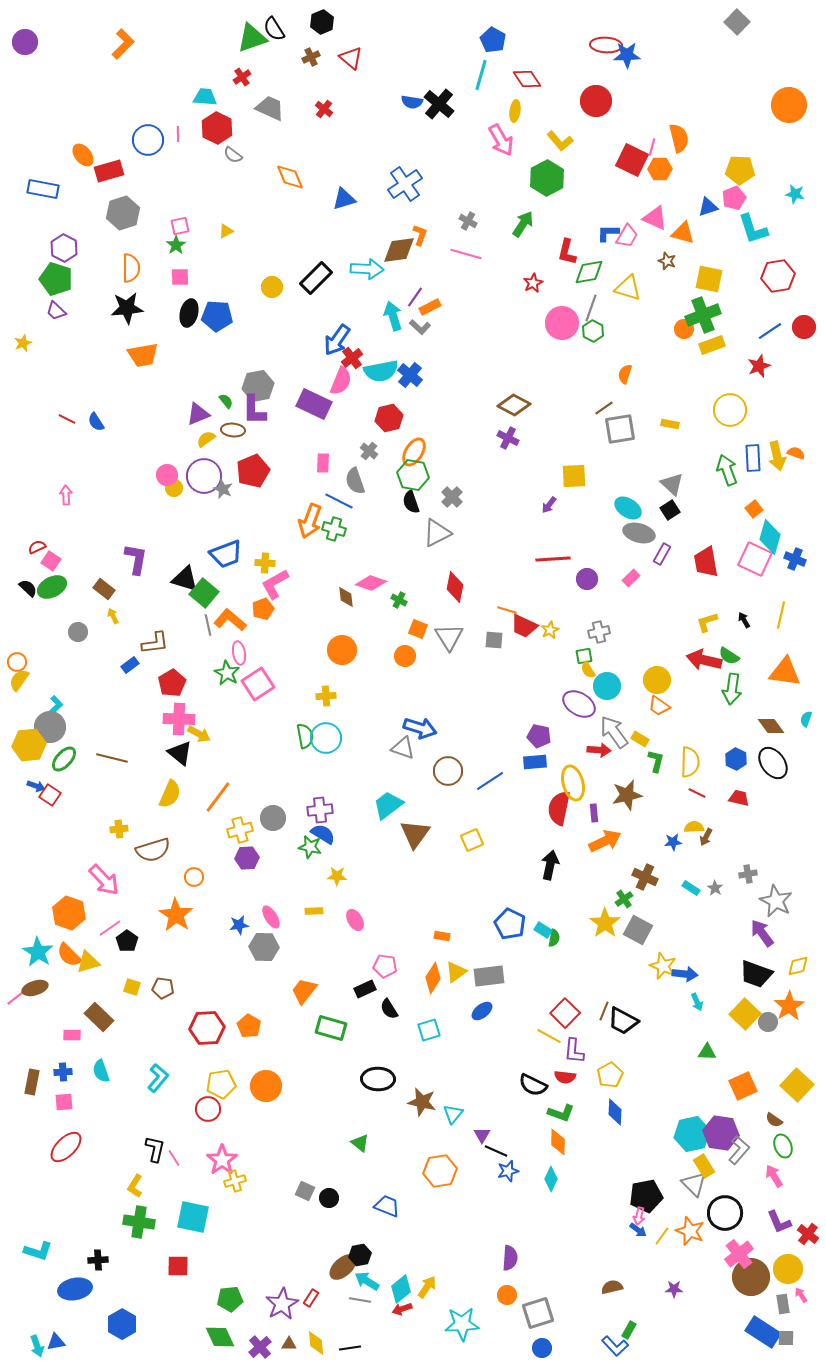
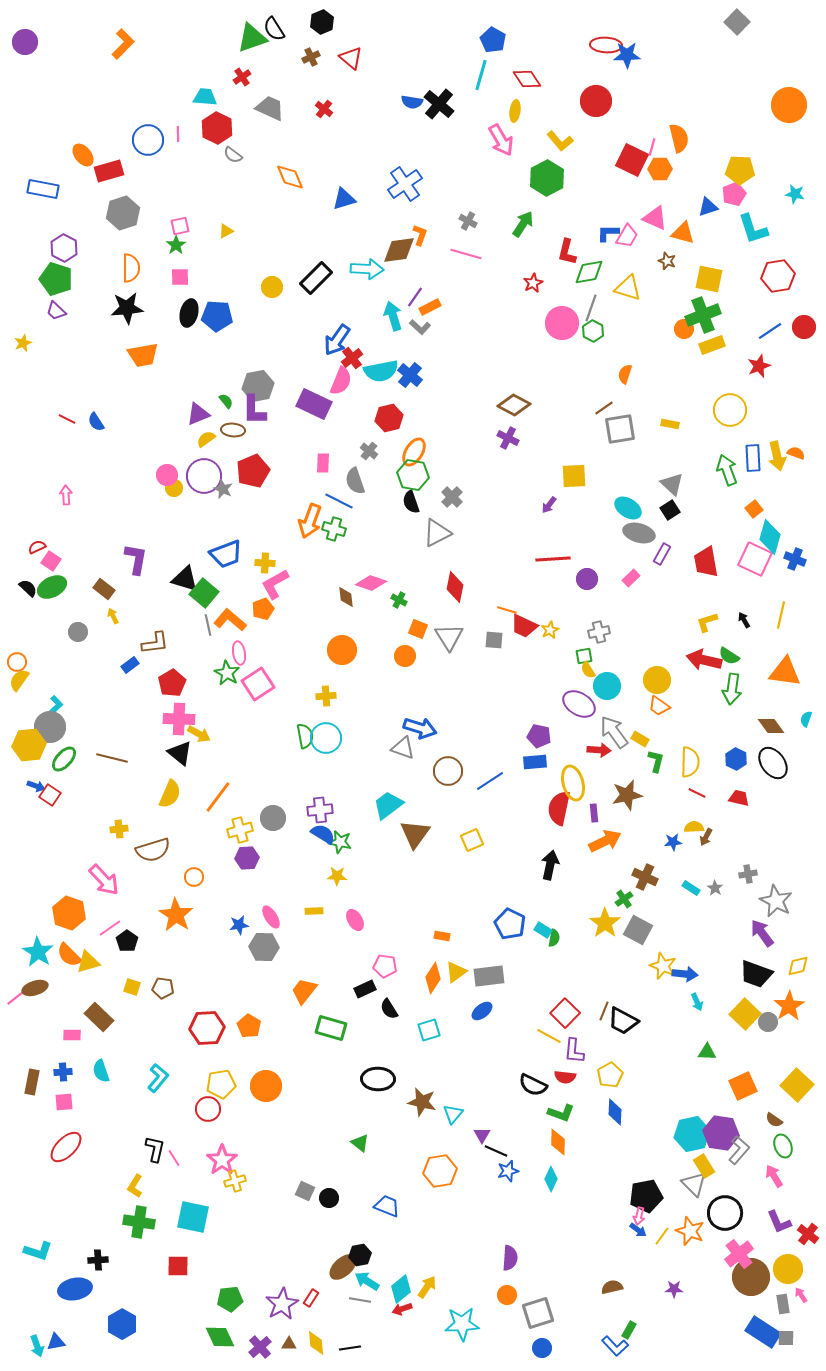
pink pentagon at (734, 198): moved 4 px up
green star at (310, 847): moved 30 px right, 5 px up
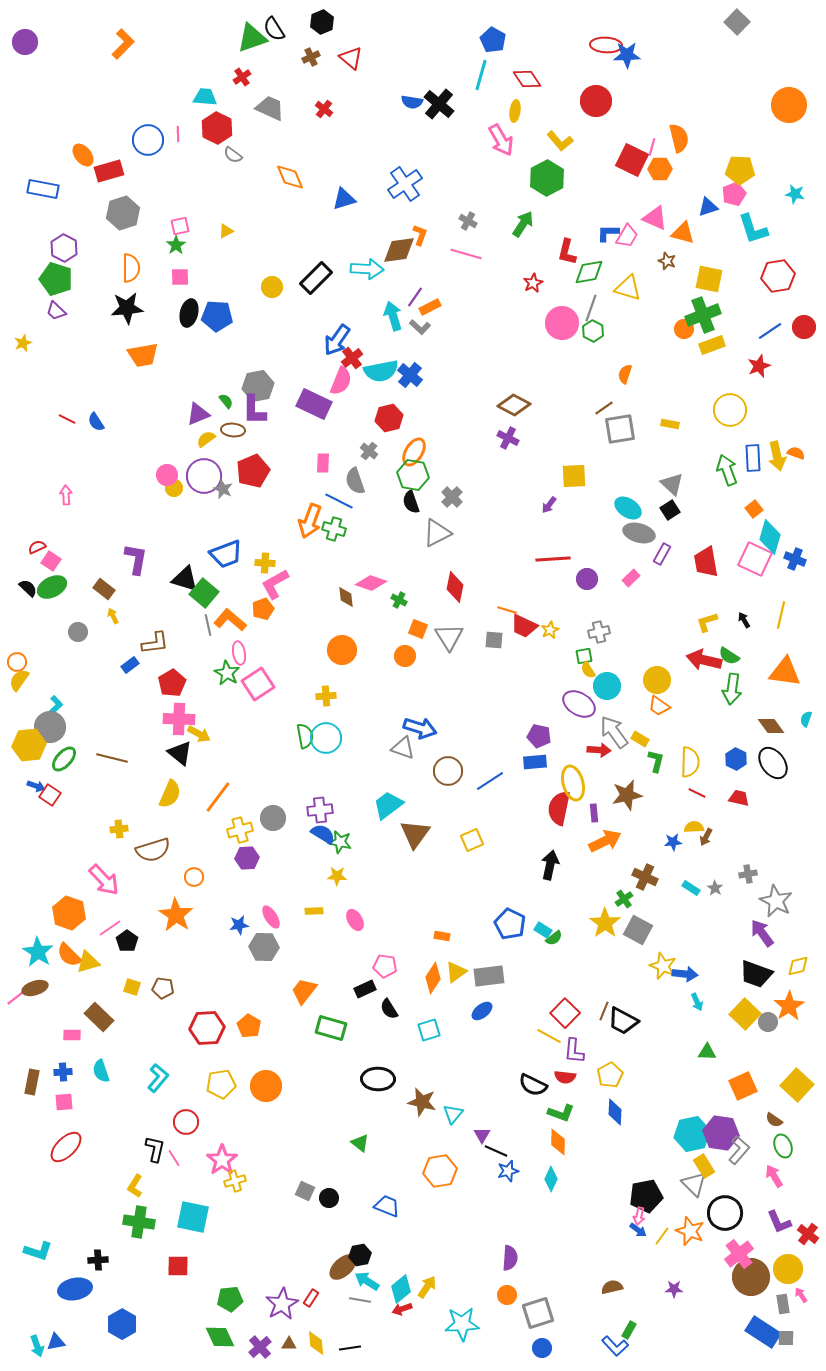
green semicircle at (554, 938): rotated 42 degrees clockwise
red circle at (208, 1109): moved 22 px left, 13 px down
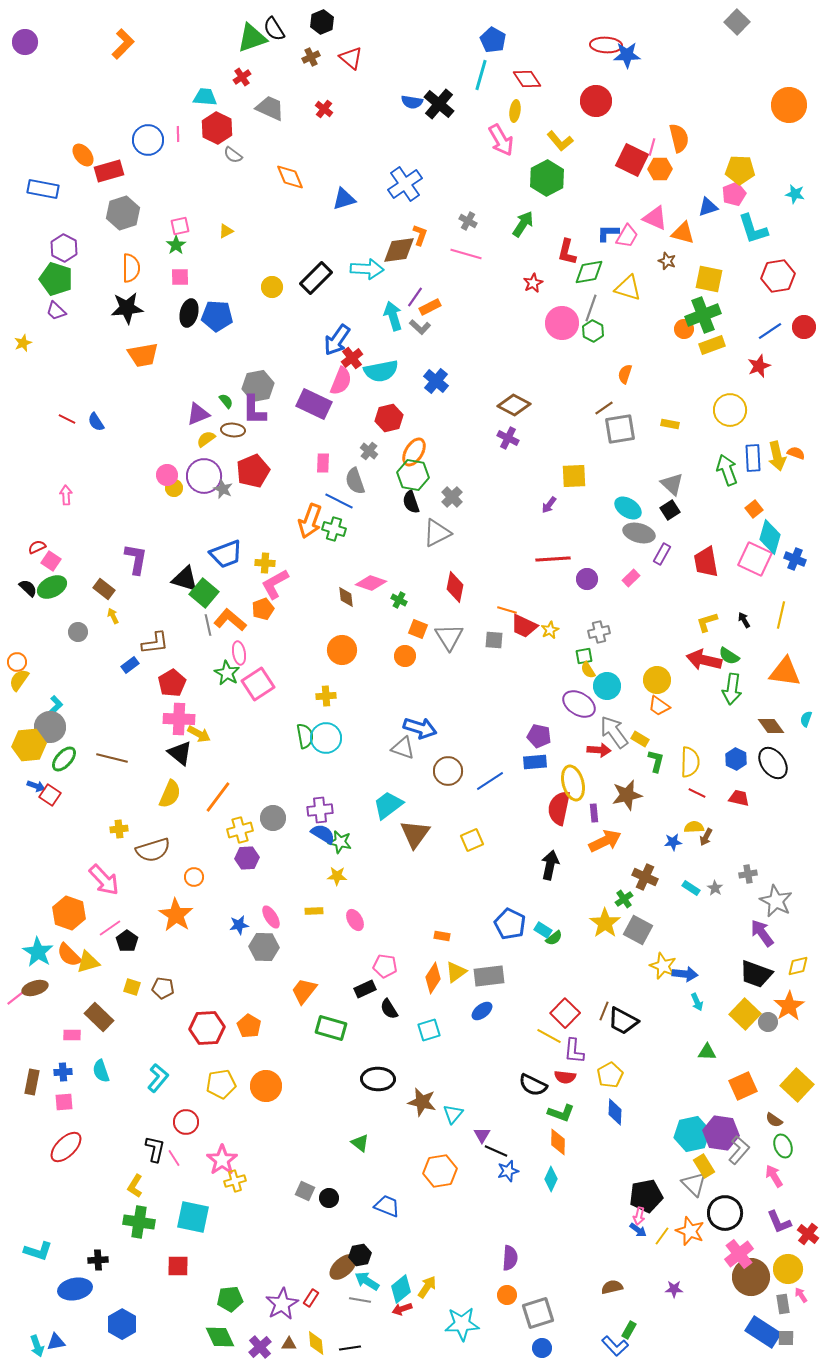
blue cross at (410, 375): moved 26 px right, 6 px down
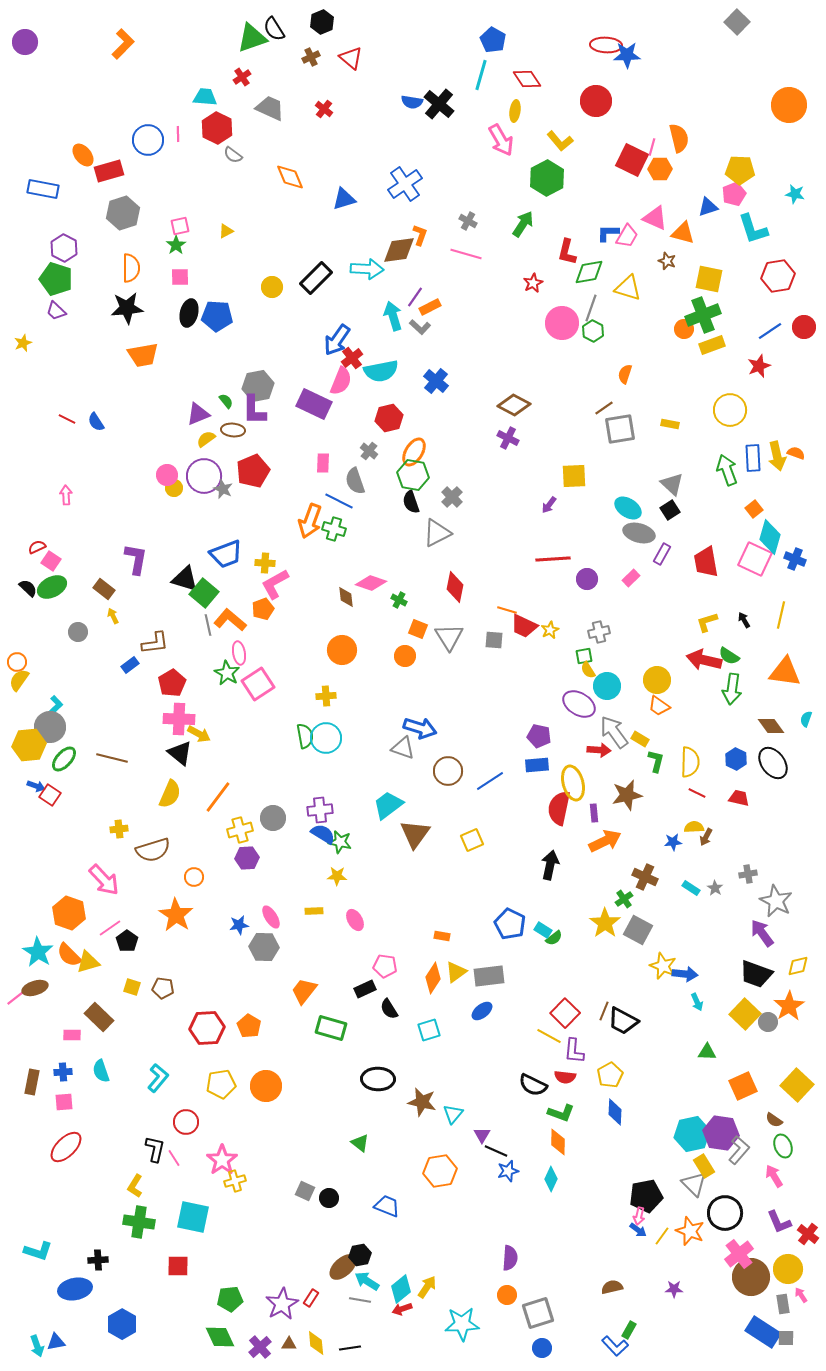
blue rectangle at (535, 762): moved 2 px right, 3 px down
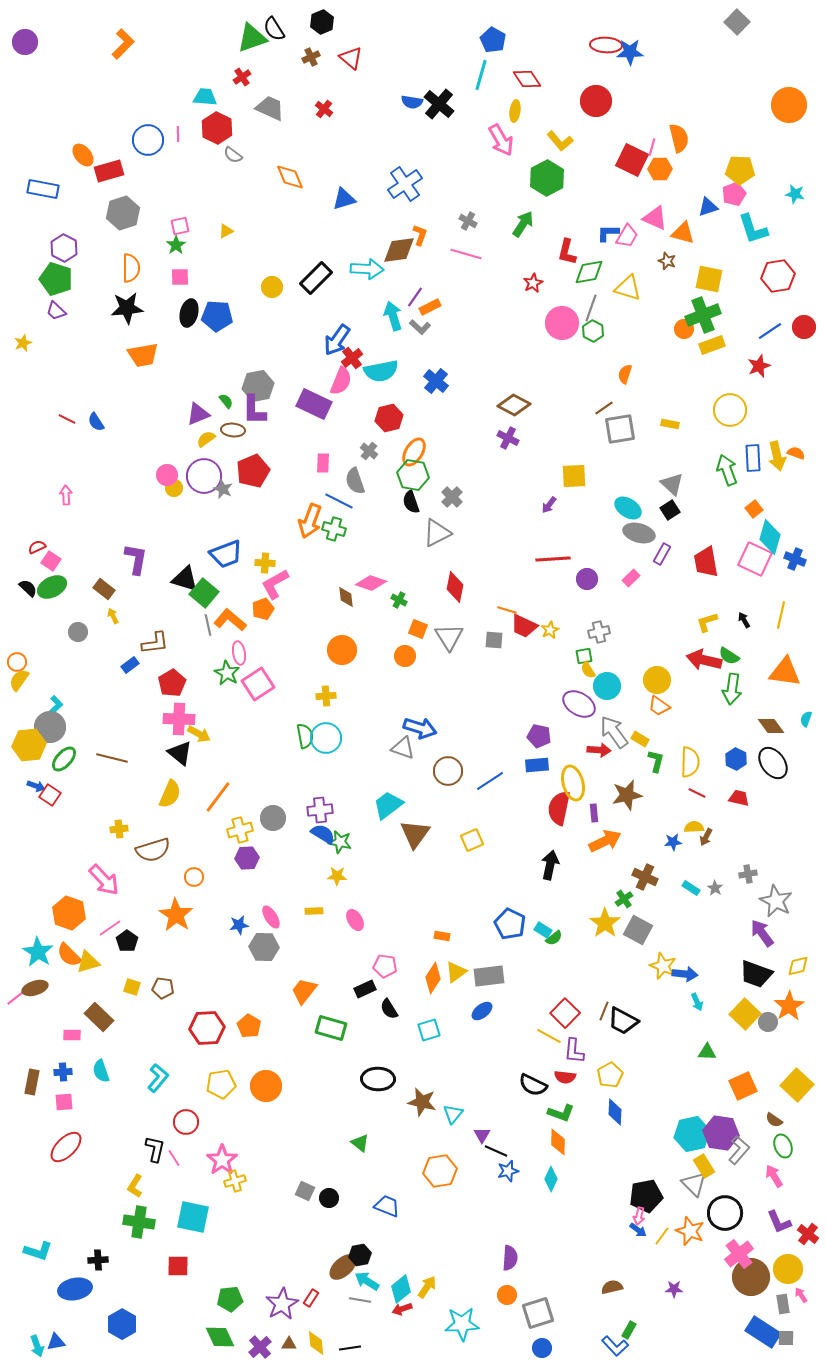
blue star at (627, 55): moved 3 px right, 3 px up
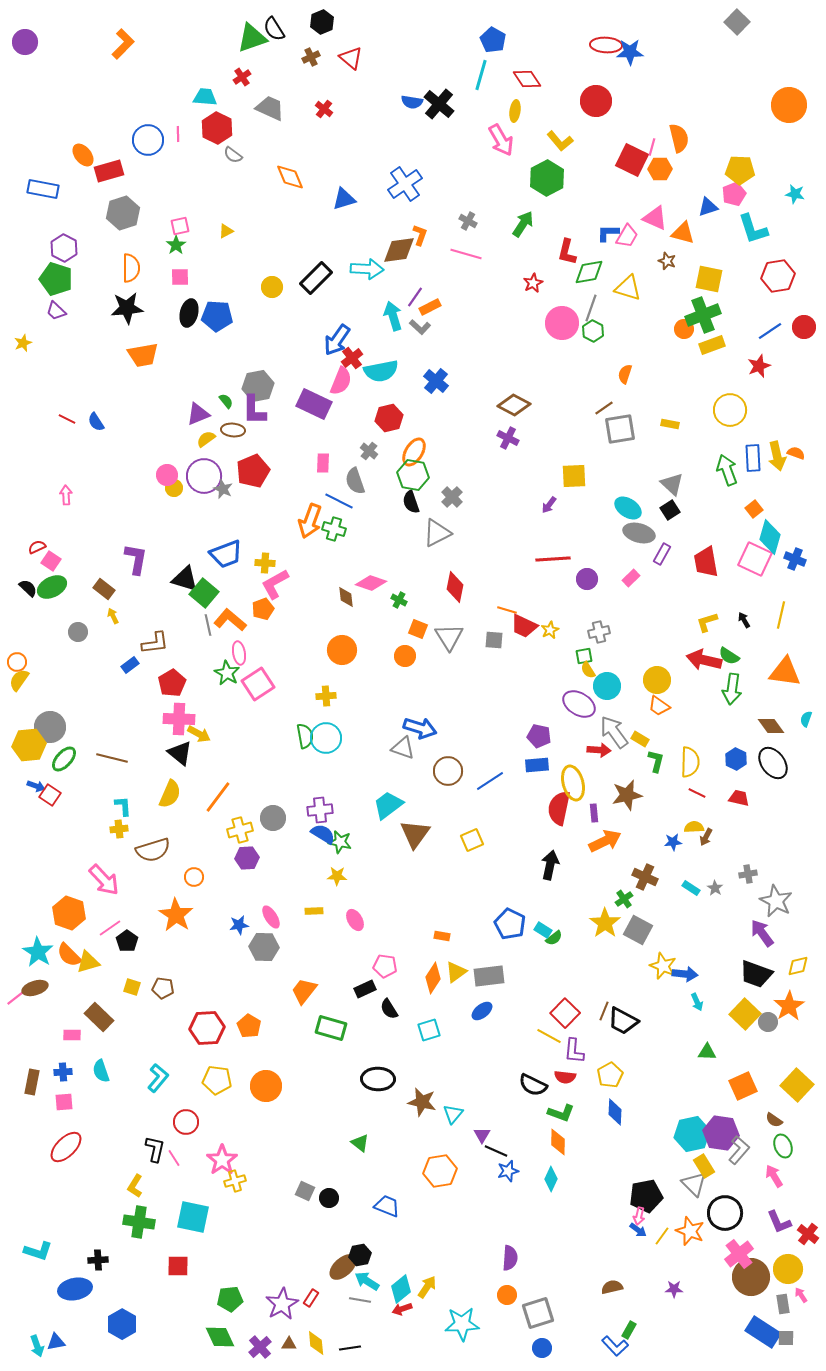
cyan L-shape at (55, 706): moved 68 px right, 100 px down; rotated 50 degrees counterclockwise
yellow pentagon at (221, 1084): moved 4 px left, 4 px up; rotated 16 degrees clockwise
